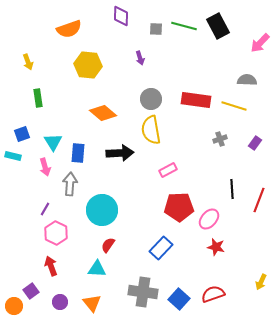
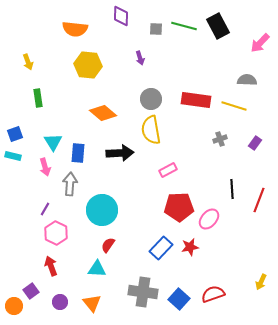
orange semicircle at (69, 29): moved 6 px right; rotated 25 degrees clockwise
blue square at (22, 134): moved 7 px left
red star at (216, 247): moved 26 px left; rotated 24 degrees counterclockwise
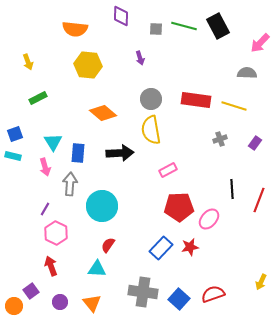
gray semicircle at (247, 80): moved 7 px up
green rectangle at (38, 98): rotated 72 degrees clockwise
cyan circle at (102, 210): moved 4 px up
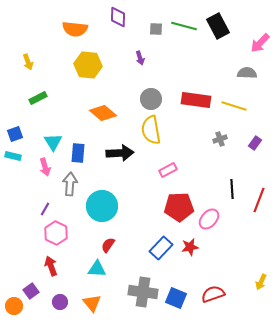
purple diamond at (121, 16): moved 3 px left, 1 px down
blue square at (179, 299): moved 3 px left, 1 px up; rotated 20 degrees counterclockwise
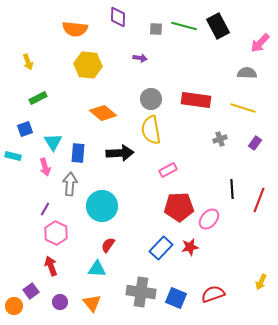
purple arrow at (140, 58): rotated 64 degrees counterclockwise
yellow line at (234, 106): moved 9 px right, 2 px down
blue square at (15, 134): moved 10 px right, 5 px up
gray cross at (143, 292): moved 2 px left
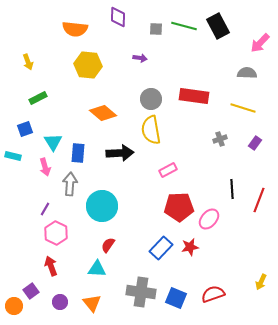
red rectangle at (196, 100): moved 2 px left, 4 px up
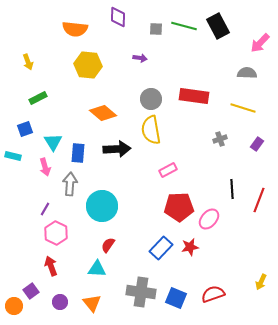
purple rectangle at (255, 143): moved 2 px right, 1 px down
black arrow at (120, 153): moved 3 px left, 4 px up
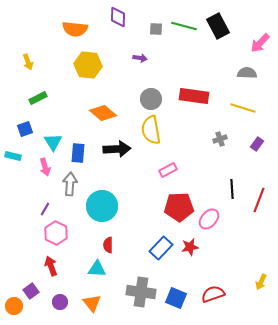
red semicircle at (108, 245): rotated 35 degrees counterclockwise
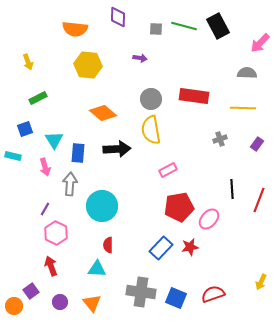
yellow line at (243, 108): rotated 15 degrees counterclockwise
cyan triangle at (53, 142): moved 1 px right, 2 px up
red pentagon at (179, 207): rotated 8 degrees counterclockwise
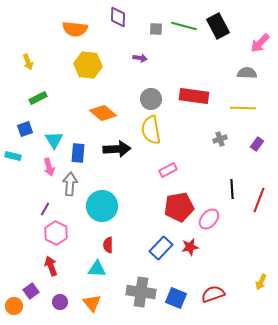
pink arrow at (45, 167): moved 4 px right
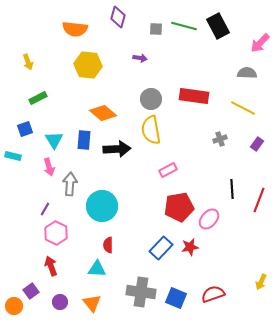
purple diamond at (118, 17): rotated 15 degrees clockwise
yellow line at (243, 108): rotated 25 degrees clockwise
blue rectangle at (78, 153): moved 6 px right, 13 px up
